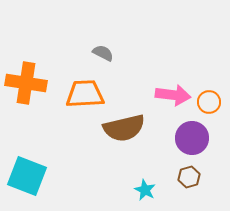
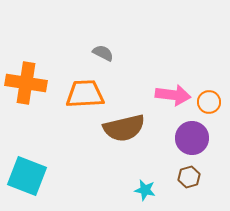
cyan star: rotated 15 degrees counterclockwise
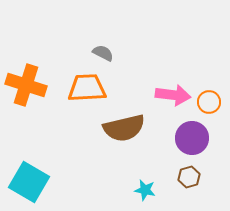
orange cross: moved 2 px down; rotated 9 degrees clockwise
orange trapezoid: moved 2 px right, 6 px up
cyan square: moved 2 px right, 6 px down; rotated 9 degrees clockwise
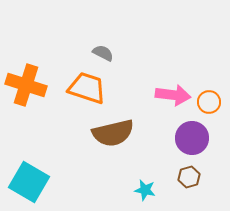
orange trapezoid: rotated 21 degrees clockwise
brown semicircle: moved 11 px left, 5 px down
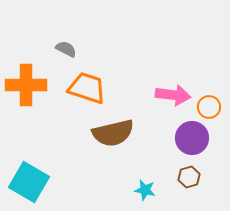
gray semicircle: moved 37 px left, 4 px up
orange cross: rotated 18 degrees counterclockwise
orange circle: moved 5 px down
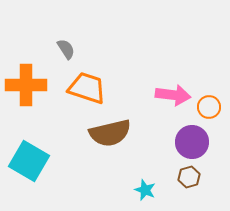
gray semicircle: rotated 30 degrees clockwise
brown semicircle: moved 3 px left
purple circle: moved 4 px down
cyan square: moved 21 px up
cyan star: rotated 10 degrees clockwise
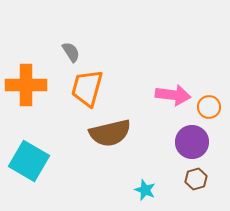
gray semicircle: moved 5 px right, 3 px down
orange trapezoid: rotated 93 degrees counterclockwise
brown hexagon: moved 7 px right, 2 px down
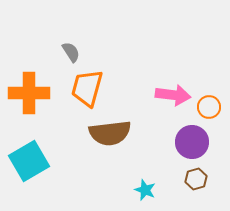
orange cross: moved 3 px right, 8 px down
brown semicircle: rotated 6 degrees clockwise
cyan square: rotated 30 degrees clockwise
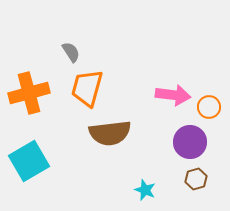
orange cross: rotated 15 degrees counterclockwise
purple circle: moved 2 px left
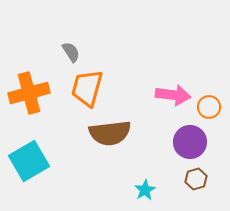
cyan star: rotated 20 degrees clockwise
